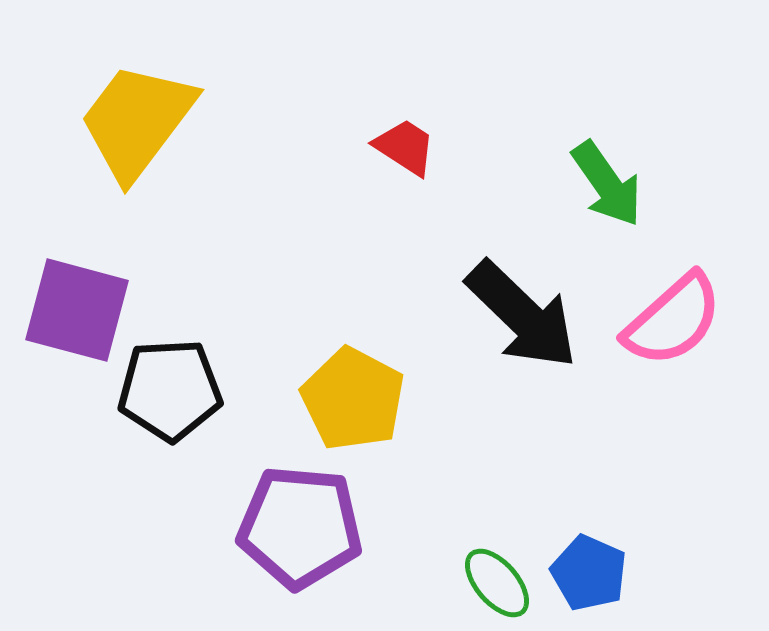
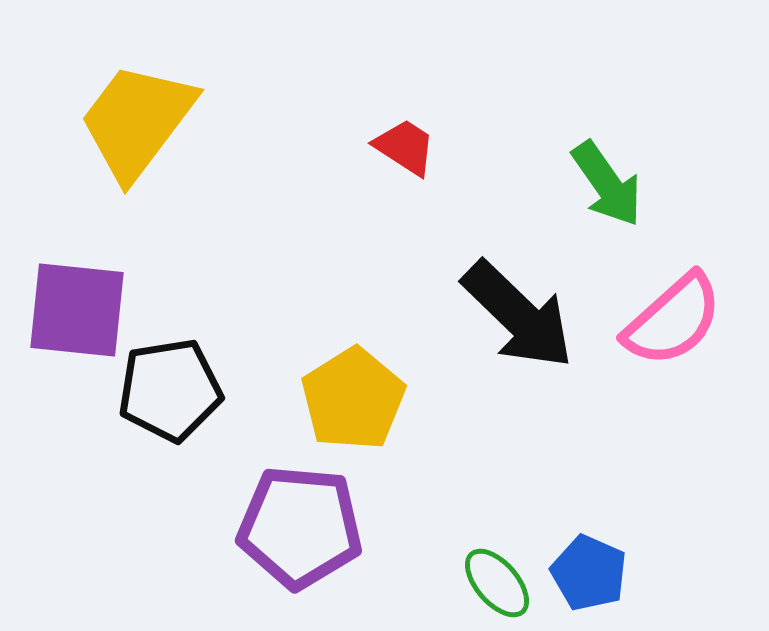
purple square: rotated 9 degrees counterclockwise
black arrow: moved 4 px left
black pentagon: rotated 6 degrees counterclockwise
yellow pentagon: rotated 12 degrees clockwise
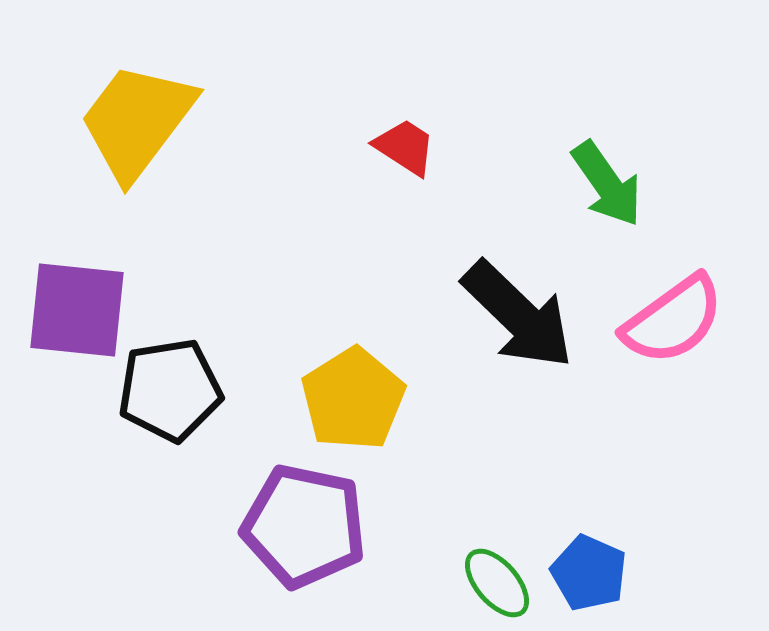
pink semicircle: rotated 6 degrees clockwise
purple pentagon: moved 4 px right, 1 px up; rotated 7 degrees clockwise
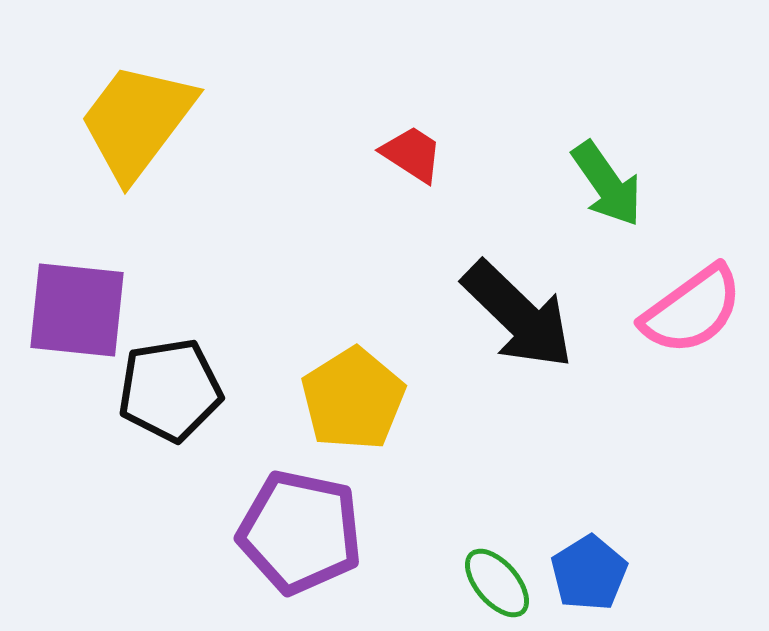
red trapezoid: moved 7 px right, 7 px down
pink semicircle: moved 19 px right, 10 px up
purple pentagon: moved 4 px left, 6 px down
blue pentagon: rotated 16 degrees clockwise
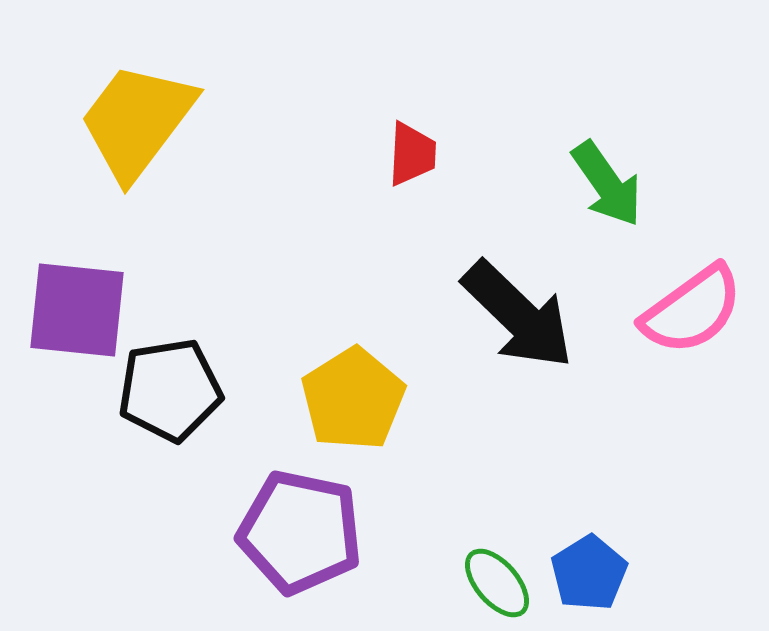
red trapezoid: rotated 60 degrees clockwise
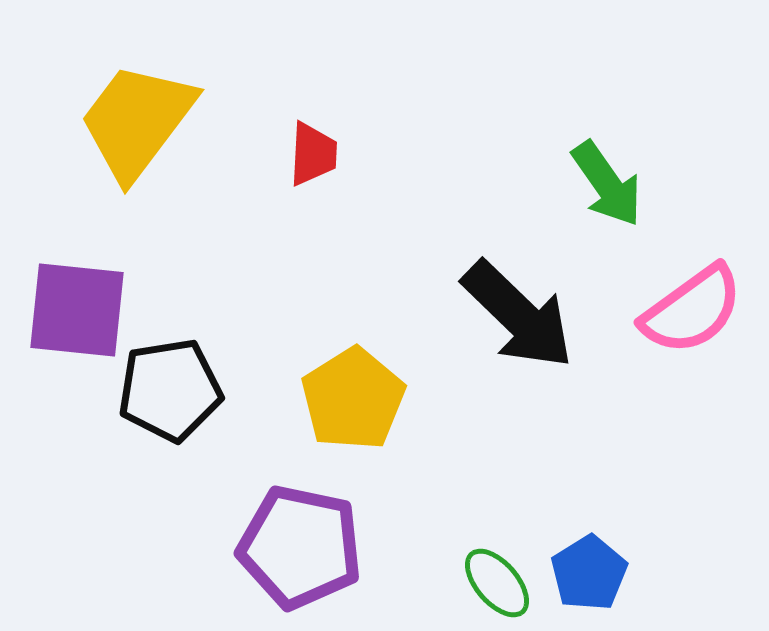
red trapezoid: moved 99 px left
purple pentagon: moved 15 px down
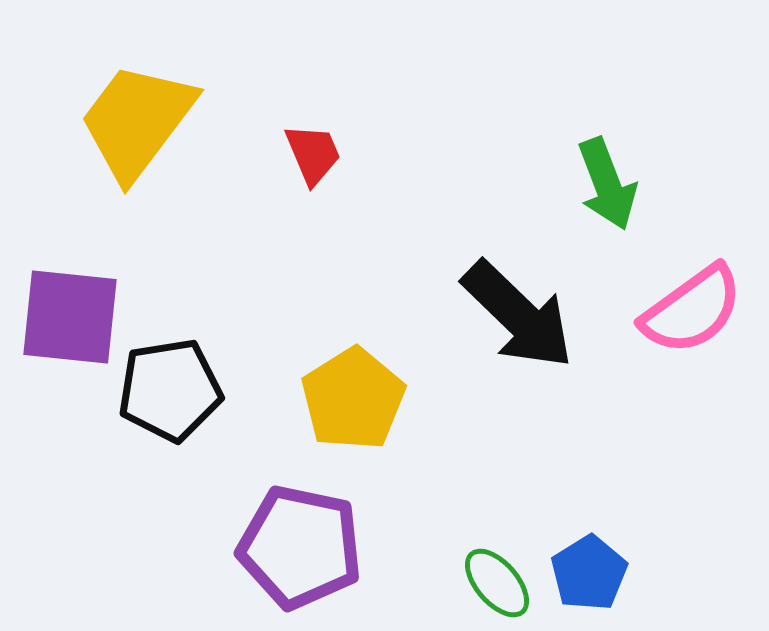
red trapezoid: rotated 26 degrees counterclockwise
green arrow: rotated 14 degrees clockwise
purple square: moved 7 px left, 7 px down
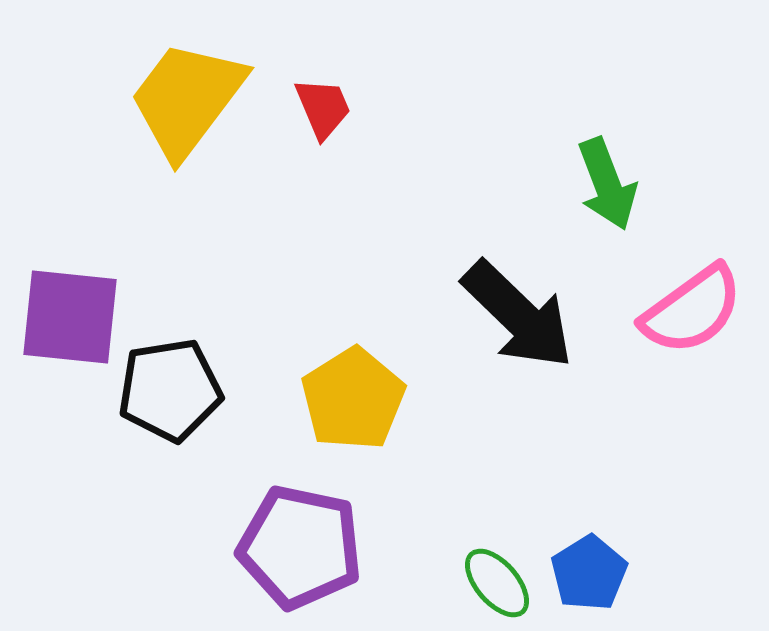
yellow trapezoid: moved 50 px right, 22 px up
red trapezoid: moved 10 px right, 46 px up
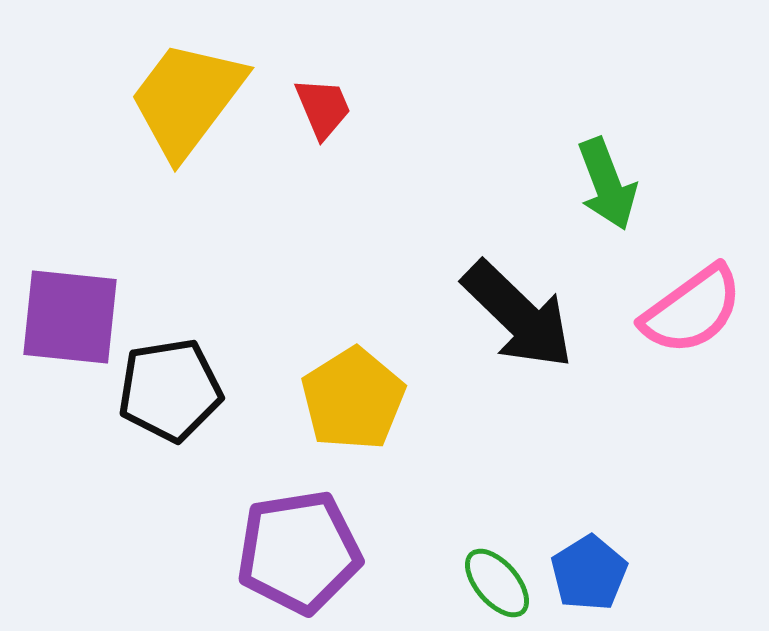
purple pentagon: moved 1 px left, 5 px down; rotated 21 degrees counterclockwise
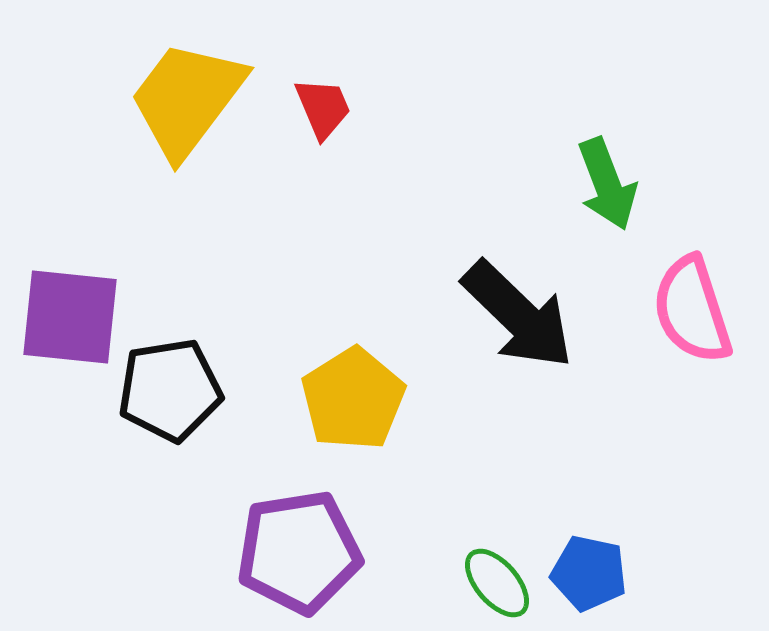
pink semicircle: rotated 108 degrees clockwise
blue pentagon: rotated 28 degrees counterclockwise
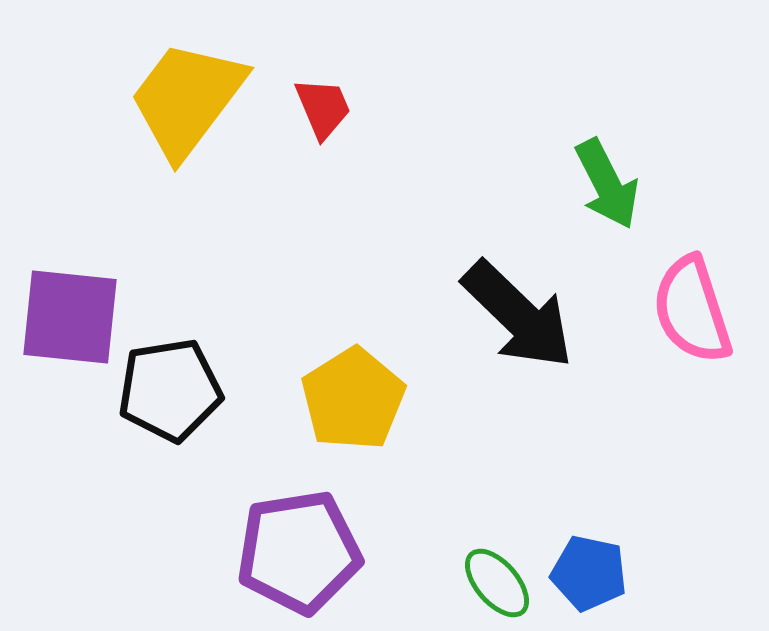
green arrow: rotated 6 degrees counterclockwise
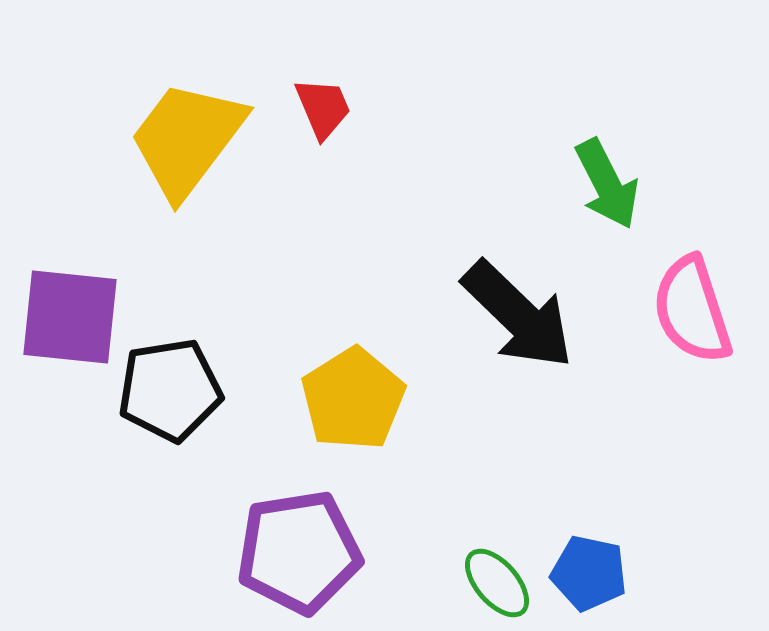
yellow trapezoid: moved 40 px down
